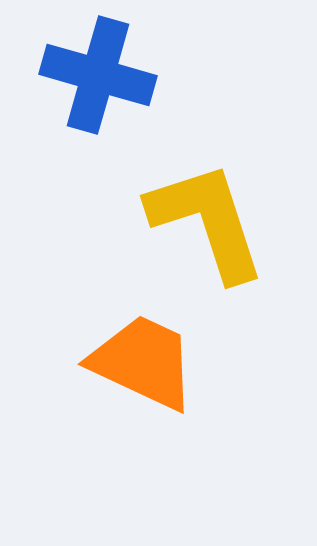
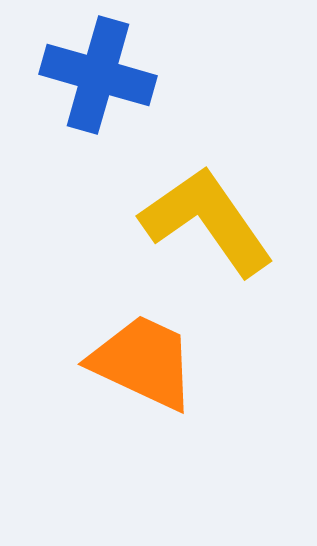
yellow L-shape: rotated 17 degrees counterclockwise
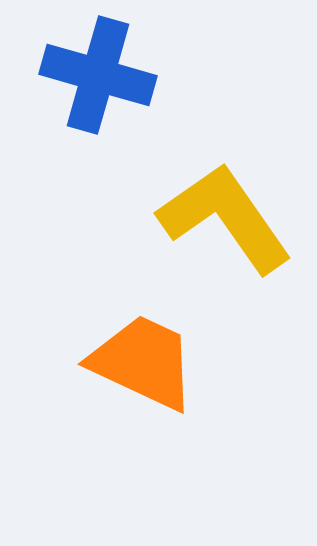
yellow L-shape: moved 18 px right, 3 px up
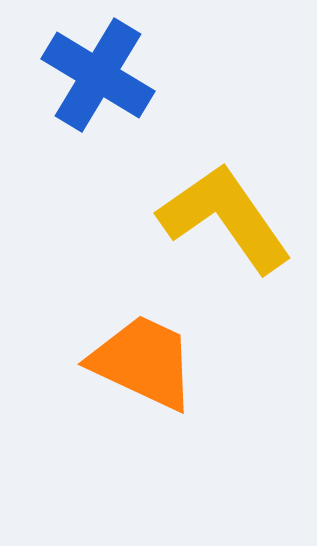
blue cross: rotated 15 degrees clockwise
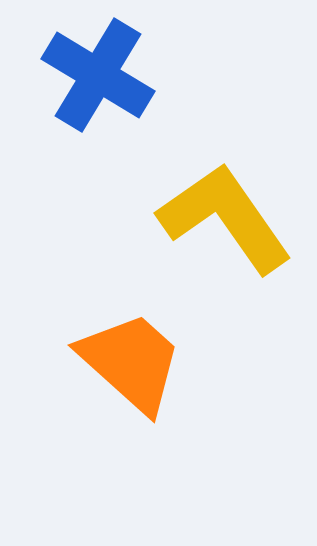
orange trapezoid: moved 12 px left; rotated 17 degrees clockwise
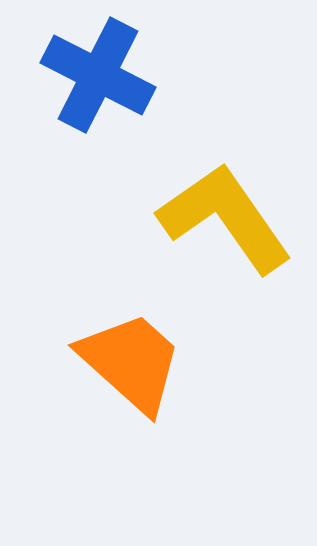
blue cross: rotated 4 degrees counterclockwise
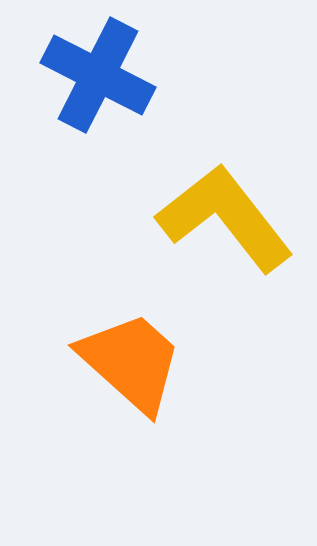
yellow L-shape: rotated 3 degrees counterclockwise
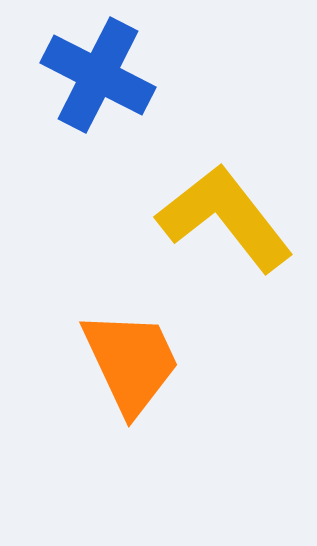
orange trapezoid: rotated 23 degrees clockwise
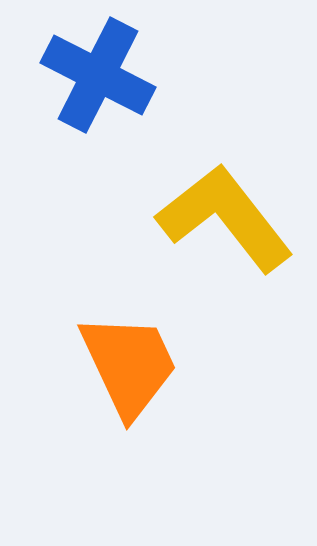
orange trapezoid: moved 2 px left, 3 px down
